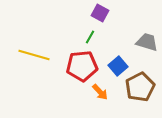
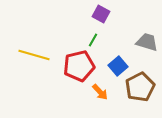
purple square: moved 1 px right, 1 px down
green line: moved 3 px right, 3 px down
red pentagon: moved 3 px left; rotated 8 degrees counterclockwise
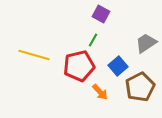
gray trapezoid: moved 1 px left, 1 px down; rotated 50 degrees counterclockwise
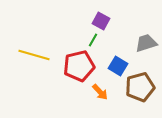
purple square: moved 7 px down
gray trapezoid: rotated 15 degrees clockwise
blue square: rotated 18 degrees counterclockwise
brown pentagon: rotated 12 degrees clockwise
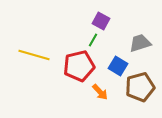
gray trapezoid: moved 6 px left
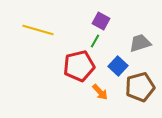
green line: moved 2 px right, 1 px down
yellow line: moved 4 px right, 25 px up
blue square: rotated 12 degrees clockwise
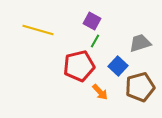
purple square: moved 9 px left
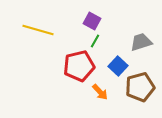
gray trapezoid: moved 1 px right, 1 px up
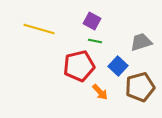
yellow line: moved 1 px right, 1 px up
green line: rotated 72 degrees clockwise
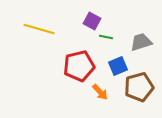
green line: moved 11 px right, 4 px up
blue square: rotated 24 degrees clockwise
brown pentagon: moved 1 px left
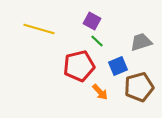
green line: moved 9 px left, 4 px down; rotated 32 degrees clockwise
